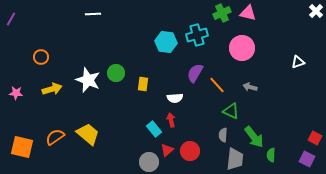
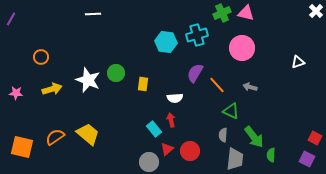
pink triangle: moved 2 px left
red triangle: moved 1 px up
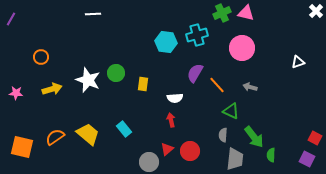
cyan rectangle: moved 30 px left
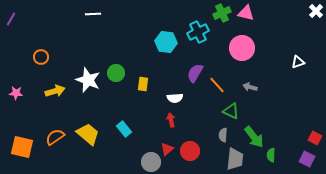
cyan cross: moved 1 px right, 3 px up; rotated 10 degrees counterclockwise
yellow arrow: moved 3 px right, 2 px down
gray circle: moved 2 px right
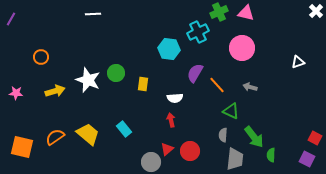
green cross: moved 3 px left, 1 px up
cyan hexagon: moved 3 px right, 7 px down
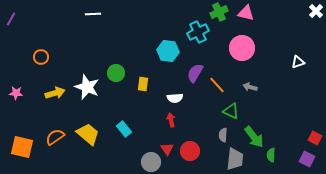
cyan hexagon: moved 1 px left, 2 px down
white star: moved 1 px left, 7 px down
yellow arrow: moved 2 px down
red triangle: rotated 24 degrees counterclockwise
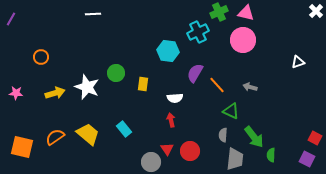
pink circle: moved 1 px right, 8 px up
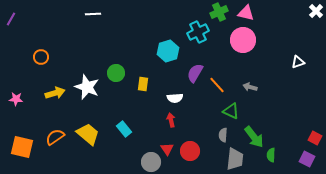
cyan hexagon: rotated 25 degrees counterclockwise
pink star: moved 6 px down
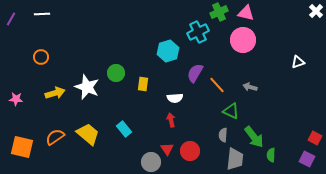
white line: moved 51 px left
